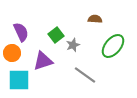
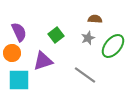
purple semicircle: moved 2 px left
gray star: moved 15 px right, 7 px up
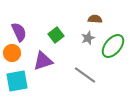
cyan square: moved 2 px left, 1 px down; rotated 10 degrees counterclockwise
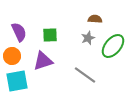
green square: moved 6 px left; rotated 35 degrees clockwise
orange circle: moved 3 px down
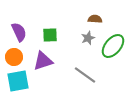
orange circle: moved 2 px right, 1 px down
cyan square: moved 1 px right
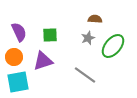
cyan square: moved 1 px down
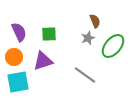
brown semicircle: moved 2 px down; rotated 64 degrees clockwise
green square: moved 1 px left, 1 px up
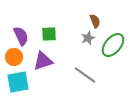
purple semicircle: moved 2 px right, 4 px down
green ellipse: moved 1 px up
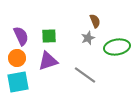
green square: moved 2 px down
green ellipse: moved 4 px right, 2 px down; rotated 40 degrees clockwise
orange circle: moved 3 px right, 1 px down
purple triangle: moved 5 px right
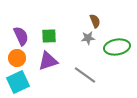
gray star: rotated 16 degrees clockwise
cyan square: rotated 15 degrees counterclockwise
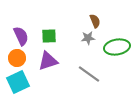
gray line: moved 4 px right, 1 px up
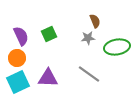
green square: moved 2 px up; rotated 21 degrees counterclockwise
purple triangle: moved 17 px down; rotated 20 degrees clockwise
